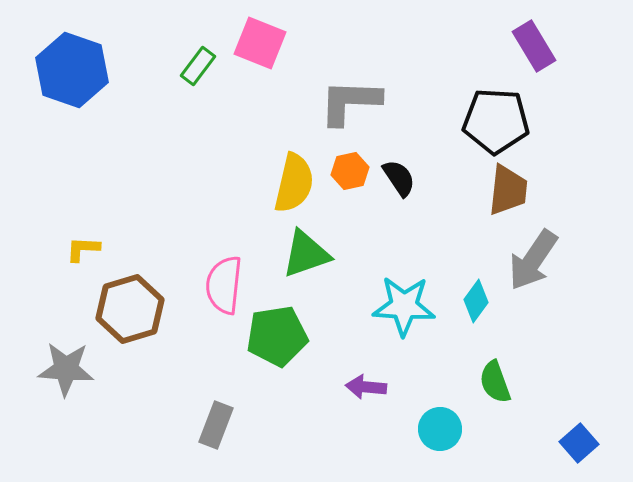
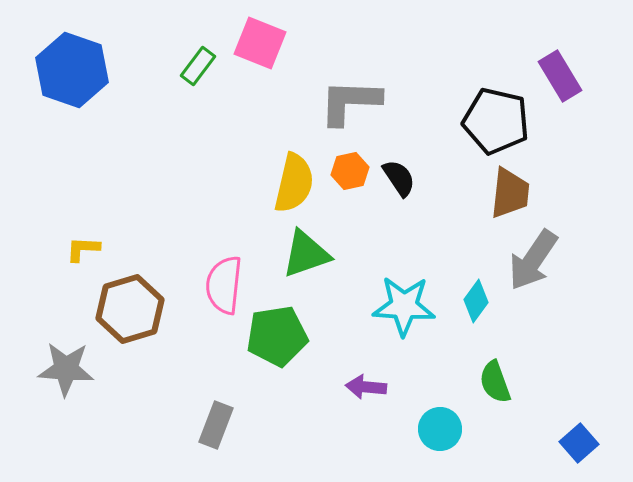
purple rectangle: moved 26 px right, 30 px down
black pentagon: rotated 10 degrees clockwise
brown trapezoid: moved 2 px right, 3 px down
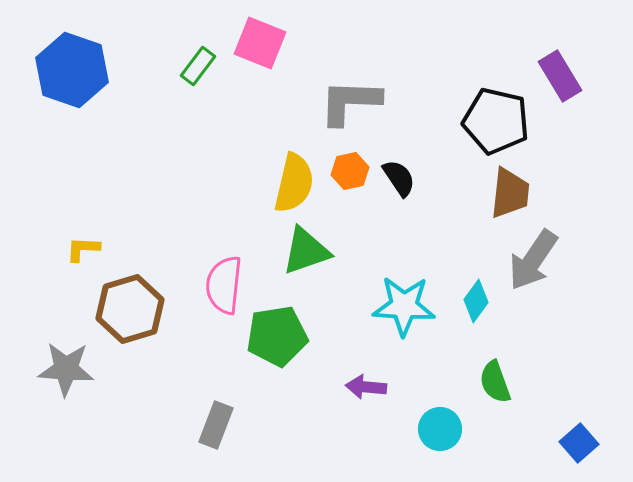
green triangle: moved 3 px up
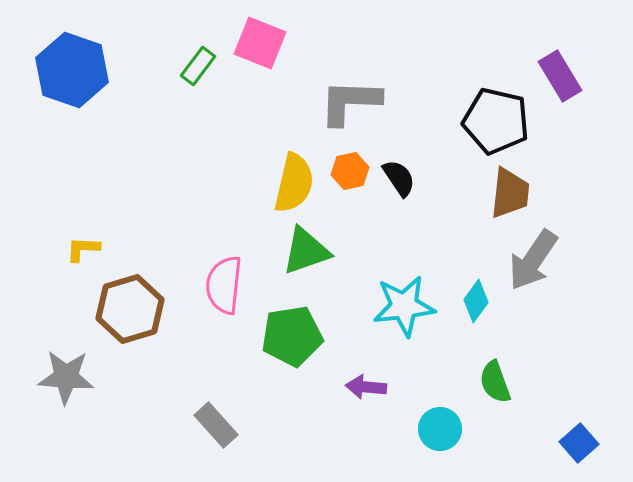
cyan star: rotated 10 degrees counterclockwise
green pentagon: moved 15 px right
gray star: moved 8 px down
gray rectangle: rotated 63 degrees counterclockwise
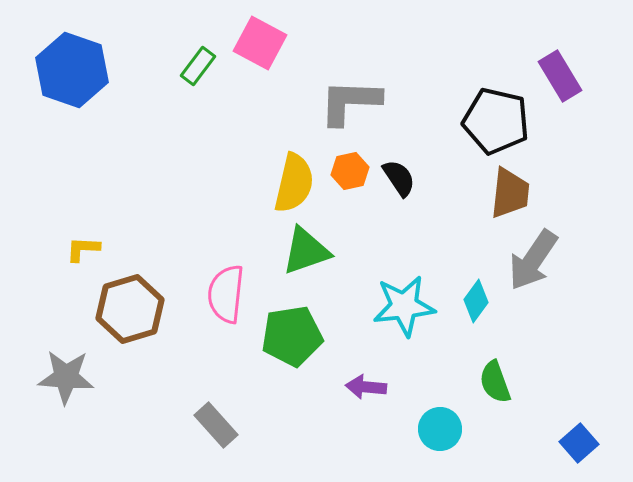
pink square: rotated 6 degrees clockwise
pink semicircle: moved 2 px right, 9 px down
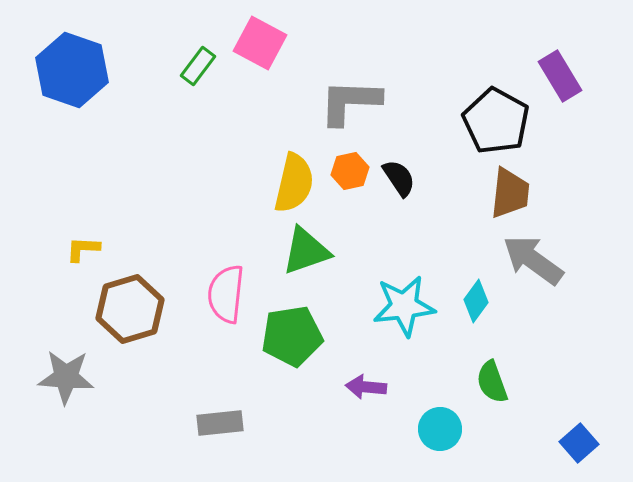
black pentagon: rotated 16 degrees clockwise
gray arrow: rotated 92 degrees clockwise
green semicircle: moved 3 px left
gray rectangle: moved 4 px right, 2 px up; rotated 54 degrees counterclockwise
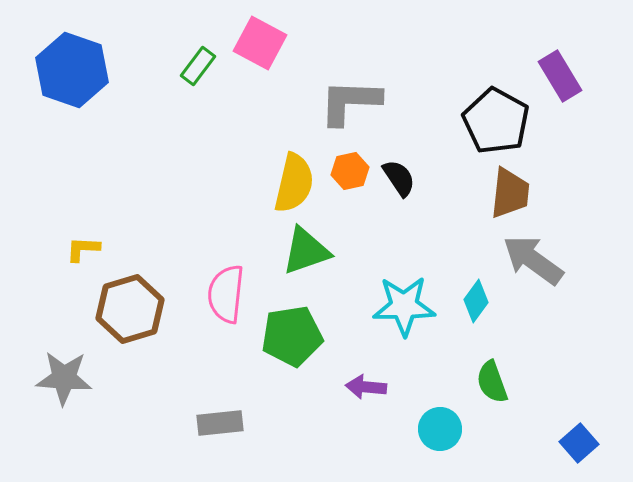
cyan star: rotated 6 degrees clockwise
gray star: moved 2 px left, 1 px down
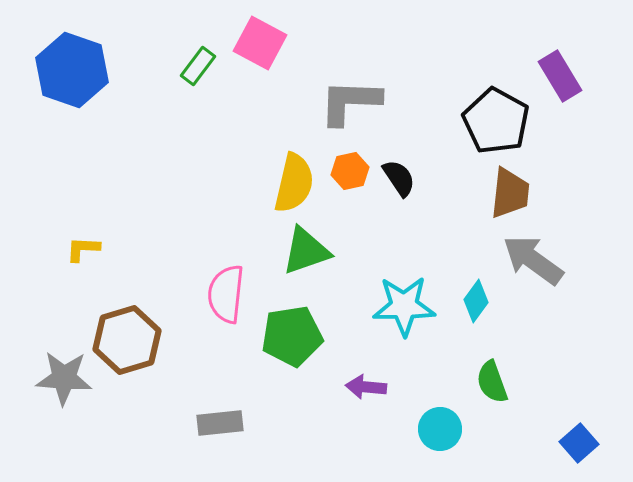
brown hexagon: moved 3 px left, 31 px down
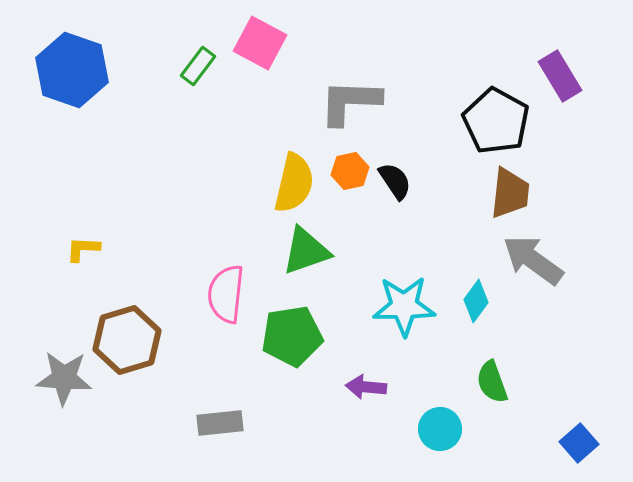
black semicircle: moved 4 px left, 3 px down
